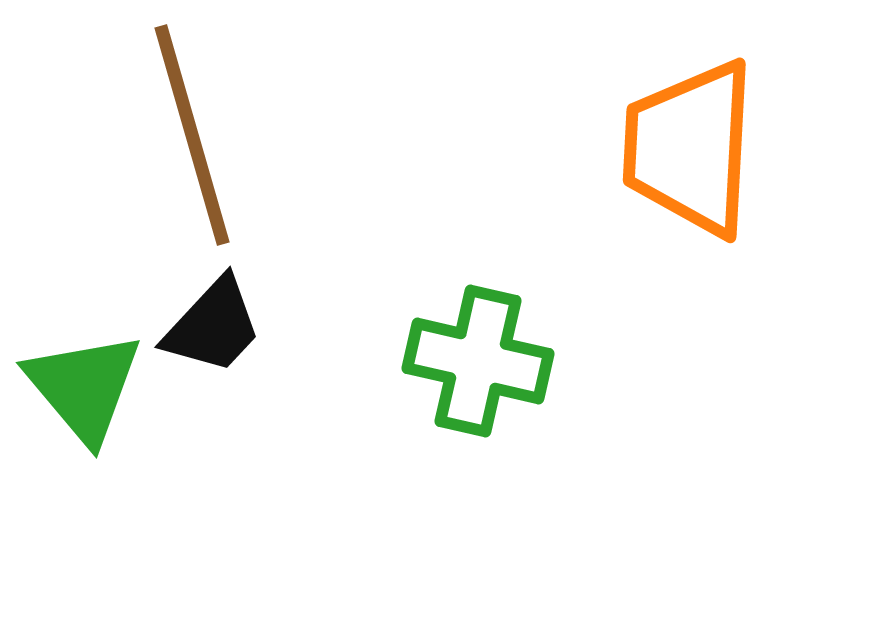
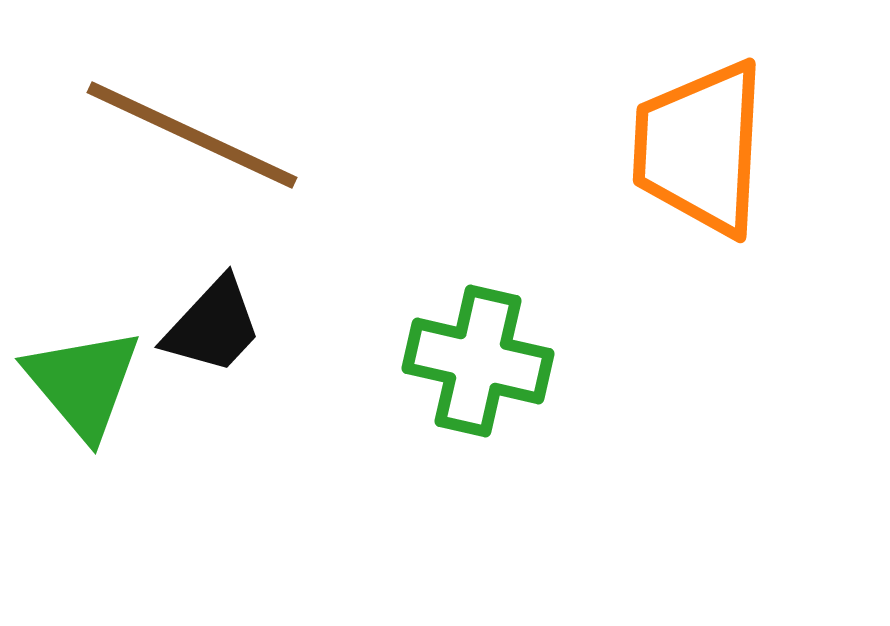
brown line: rotated 49 degrees counterclockwise
orange trapezoid: moved 10 px right
green triangle: moved 1 px left, 4 px up
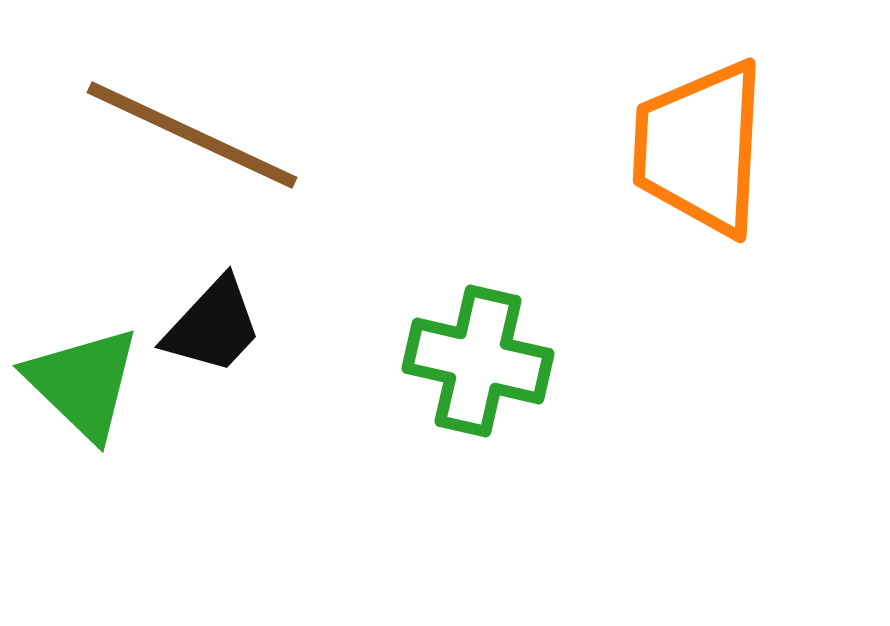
green triangle: rotated 6 degrees counterclockwise
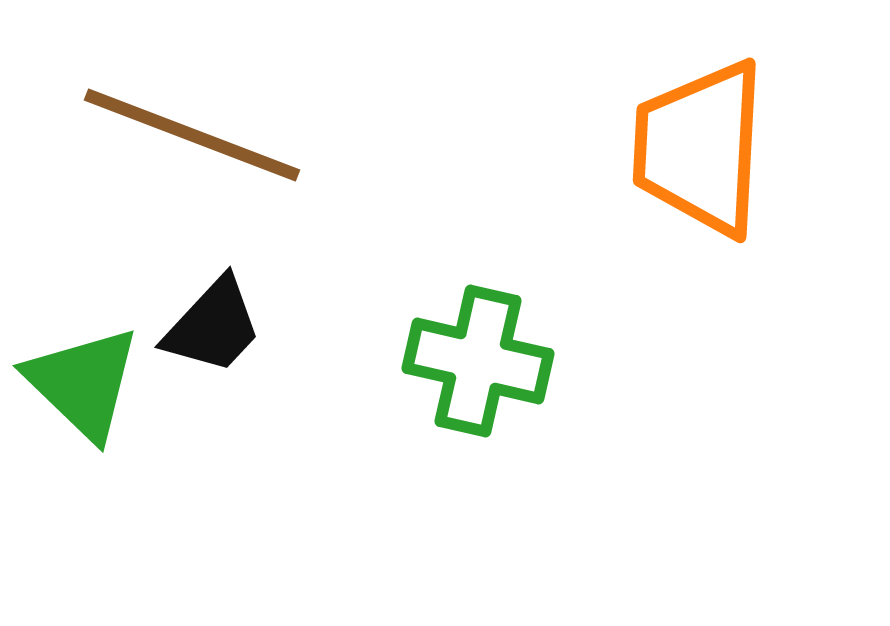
brown line: rotated 4 degrees counterclockwise
